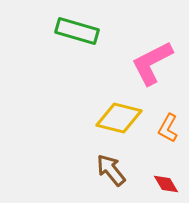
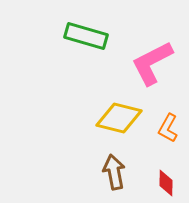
green rectangle: moved 9 px right, 5 px down
brown arrow: moved 3 px right, 2 px down; rotated 28 degrees clockwise
red diamond: moved 1 px up; rotated 32 degrees clockwise
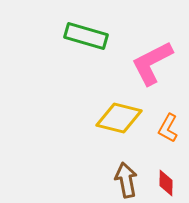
brown arrow: moved 12 px right, 8 px down
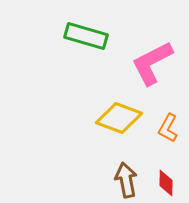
yellow diamond: rotated 6 degrees clockwise
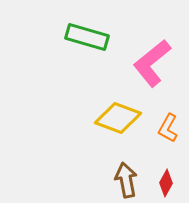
green rectangle: moved 1 px right, 1 px down
pink L-shape: rotated 12 degrees counterclockwise
yellow diamond: moved 1 px left
red diamond: rotated 28 degrees clockwise
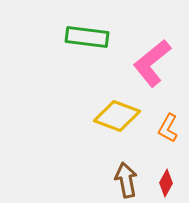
green rectangle: rotated 9 degrees counterclockwise
yellow diamond: moved 1 px left, 2 px up
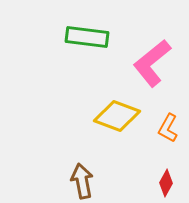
brown arrow: moved 44 px left, 1 px down
